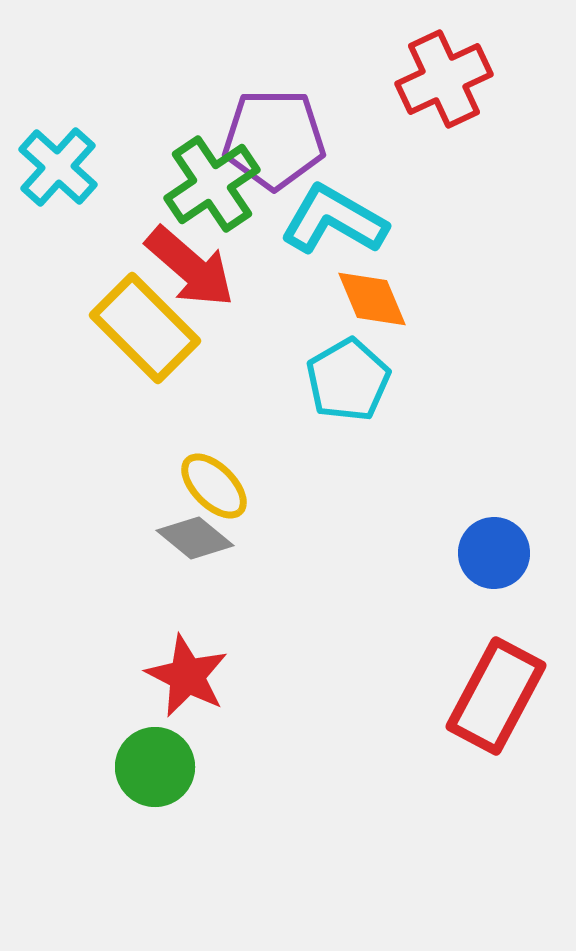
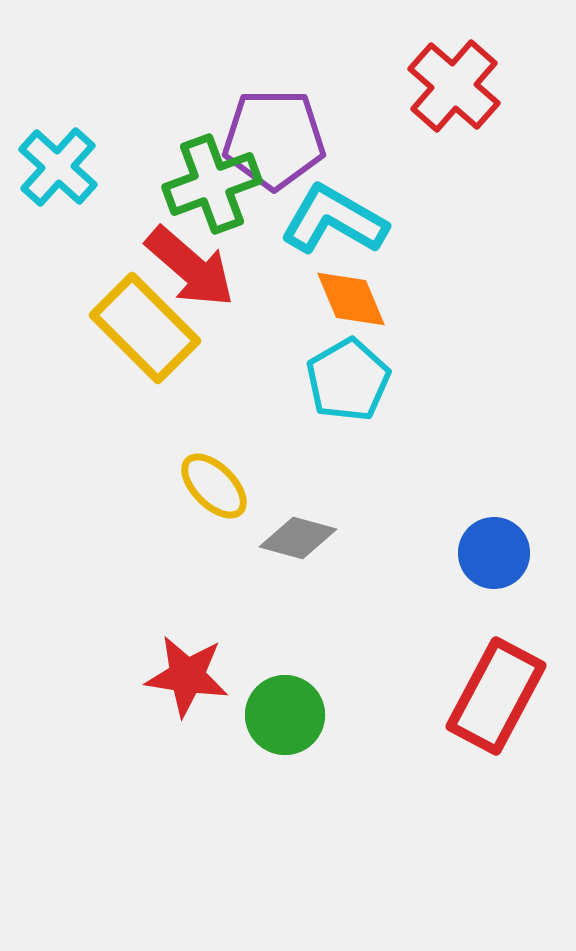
red cross: moved 10 px right, 7 px down; rotated 24 degrees counterclockwise
green cross: rotated 14 degrees clockwise
orange diamond: moved 21 px left
gray diamond: moved 103 px right; rotated 24 degrees counterclockwise
red star: rotated 18 degrees counterclockwise
green circle: moved 130 px right, 52 px up
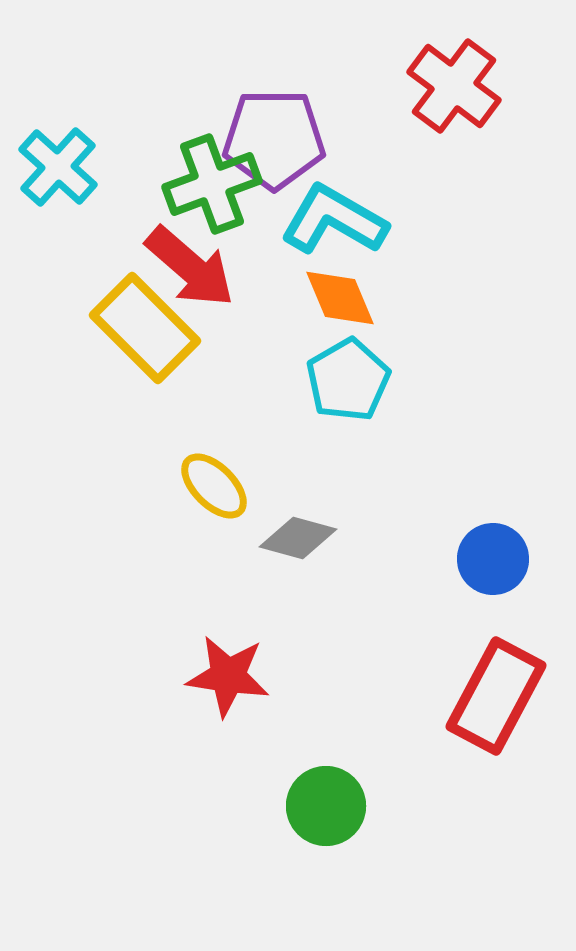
red cross: rotated 4 degrees counterclockwise
orange diamond: moved 11 px left, 1 px up
blue circle: moved 1 px left, 6 px down
red star: moved 41 px right
green circle: moved 41 px right, 91 px down
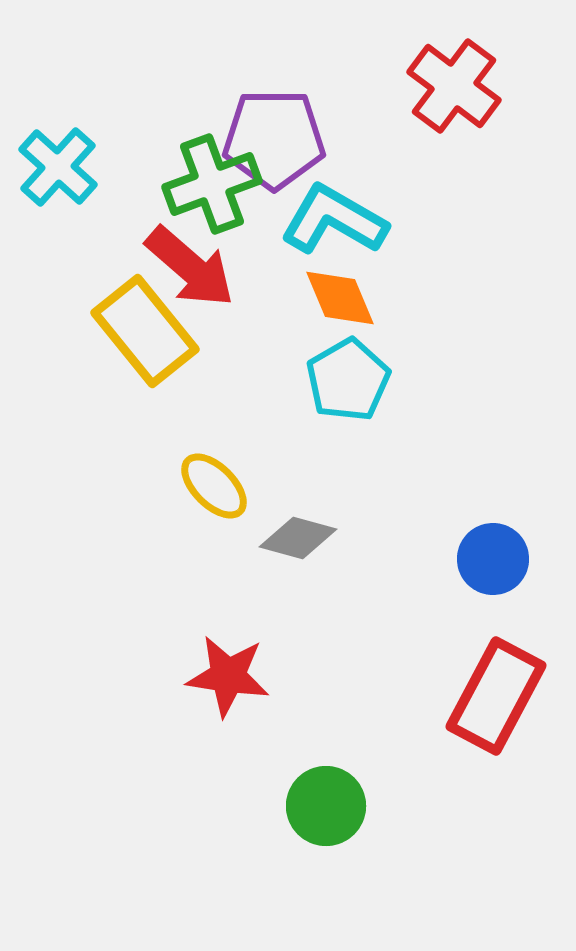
yellow rectangle: moved 3 px down; rotated 6 degrees clockwise
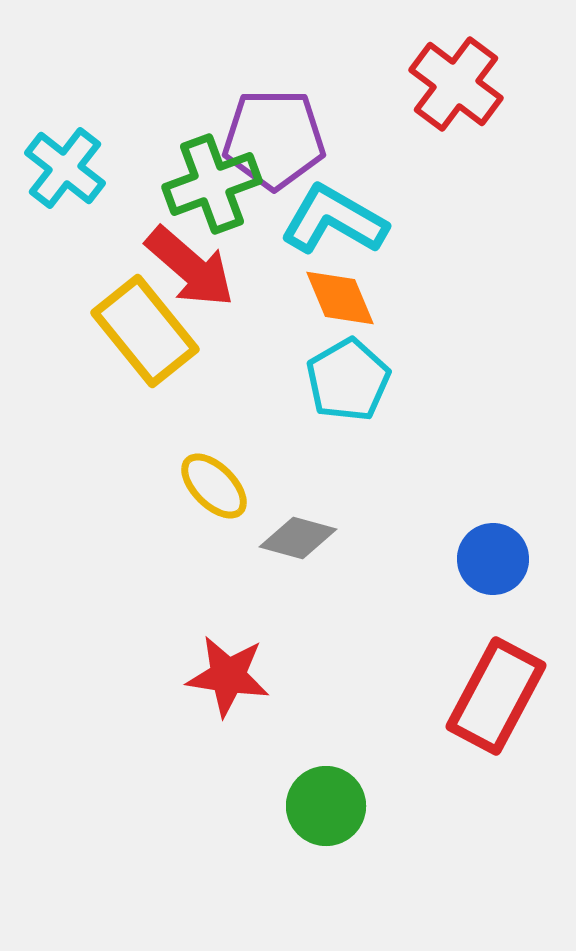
red cross: moved 2 px right, 2 px up
cyan cross: moved 7 px right, 1 px down; rotated 4 degrees counterclockwise
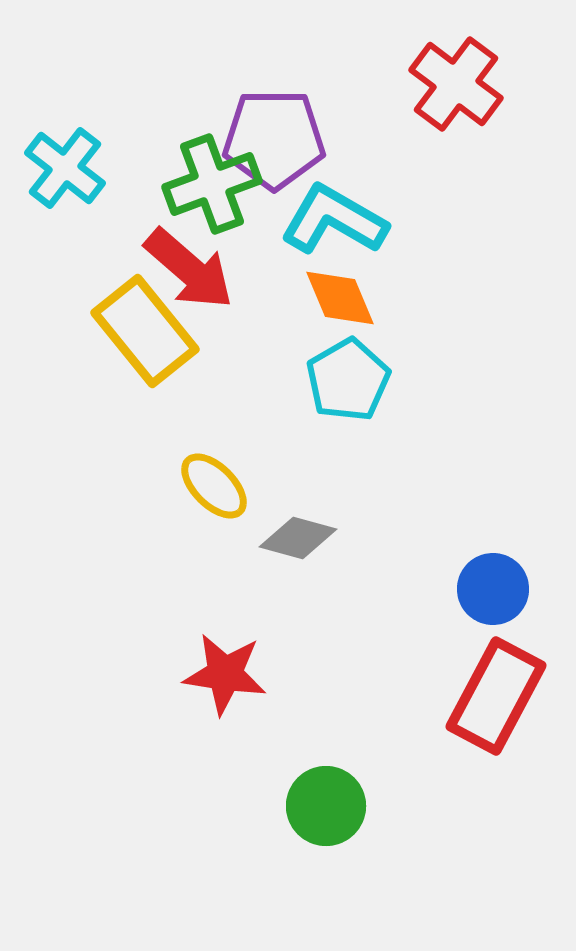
red arrow: moved 1 px left, 2 px down
blue circle: moved 30 px down
red star: moved 3 px left, 2 px up
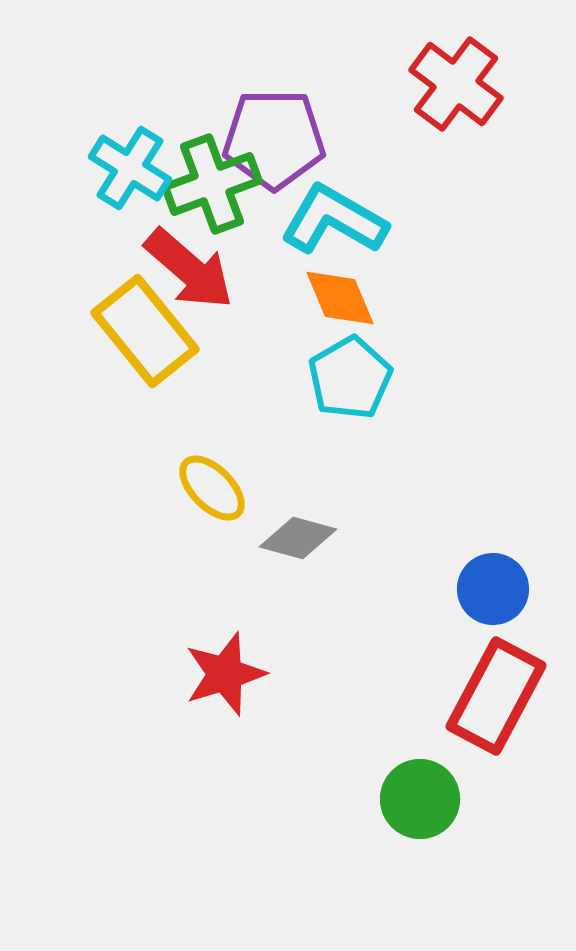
cyan cross: moved 65 px right; rotated 6 degrees counterclockwise
cyan pentagon: moved 2 px right, 2 px up
yellow ellipse: moved 2 px left, 2 px down
red star: rotated 26 degrees counterclockwise
green circle: moved 94 px right, 7 px up
